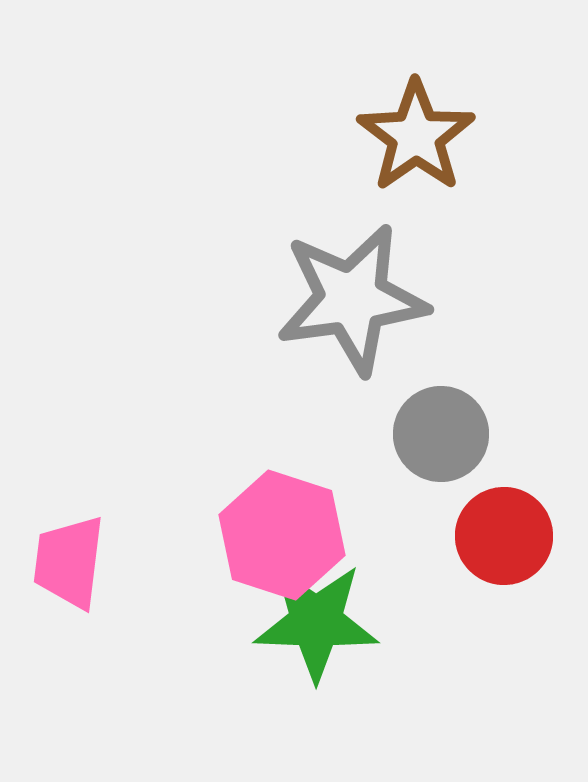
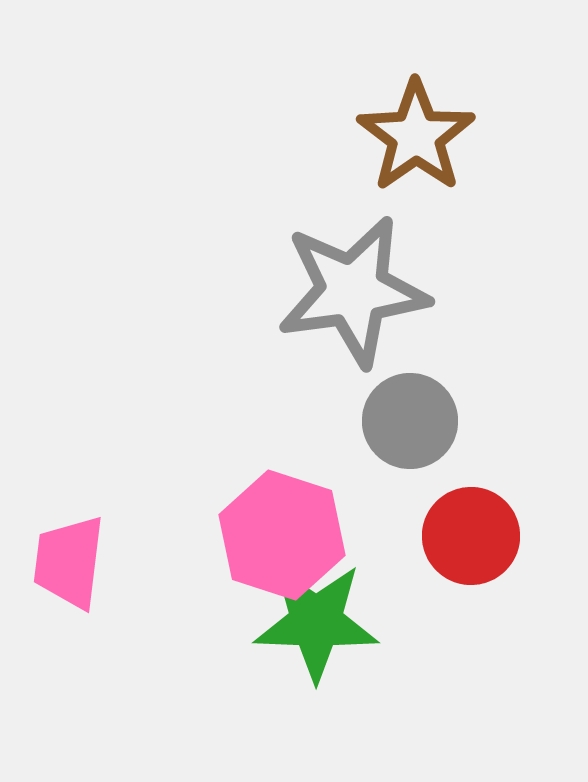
gray star: moved 1 px right, 8 px up
gray circle: moved 31 px left, 13 px up
red circle: moved 33 px left
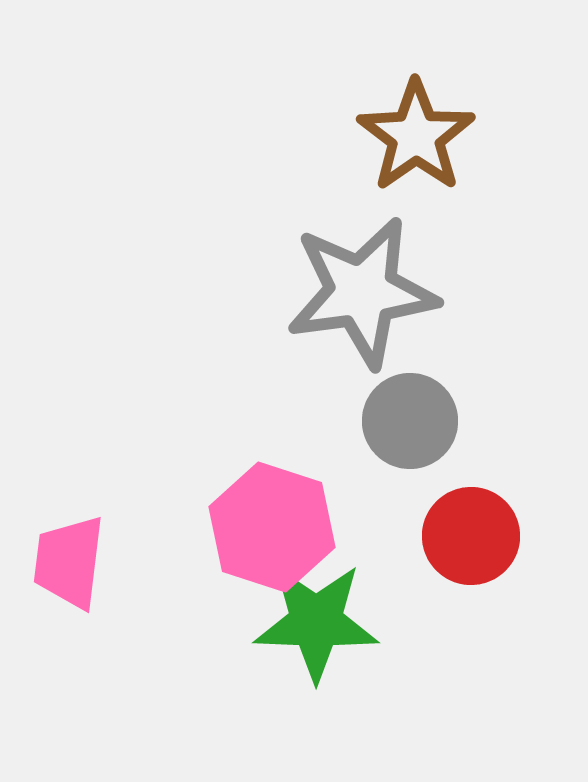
gray star: moved 9 px right, 1 px down
pink hexagon: moved 10 px left, 8 px up
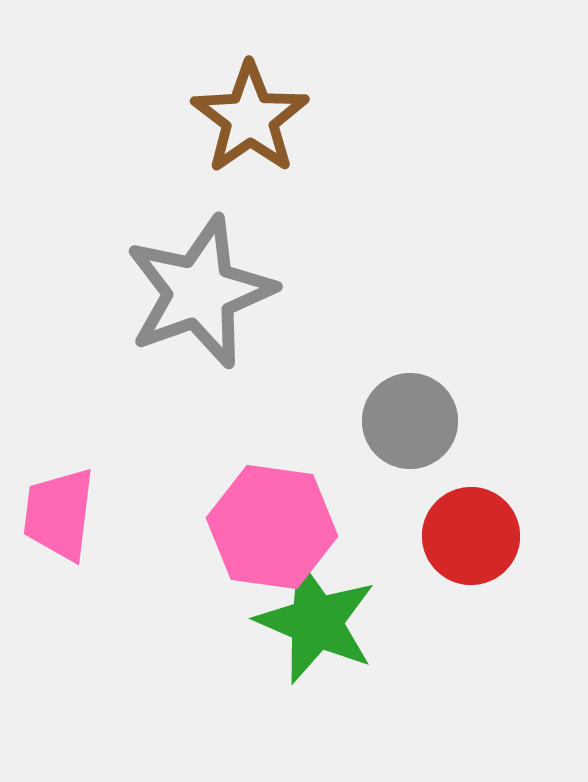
brown star: moved 166 px left, 18 px up
gray star: moved 162 px left; rotated 12 degrees counterclockwise
pink hexagon: rotated 10 degrees counterclockwise
pink trapezoid: moved 10 px left, 48 px up
green star: rotated 21 degrees clockwise
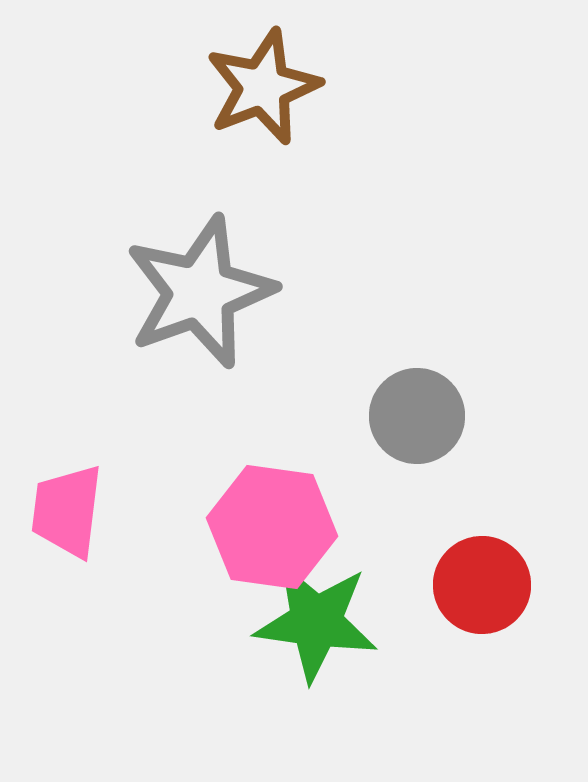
brown star: moved 13 px right, 31 px up; rotated 14 degrees clockwise
gray circle: moved 7 px right, 5 px up
pink trapezoid: moved 8 px right, 3 px up
red circle: moved 11 px right, 49 px down
green star: rotated 15 degrees counterclockwise
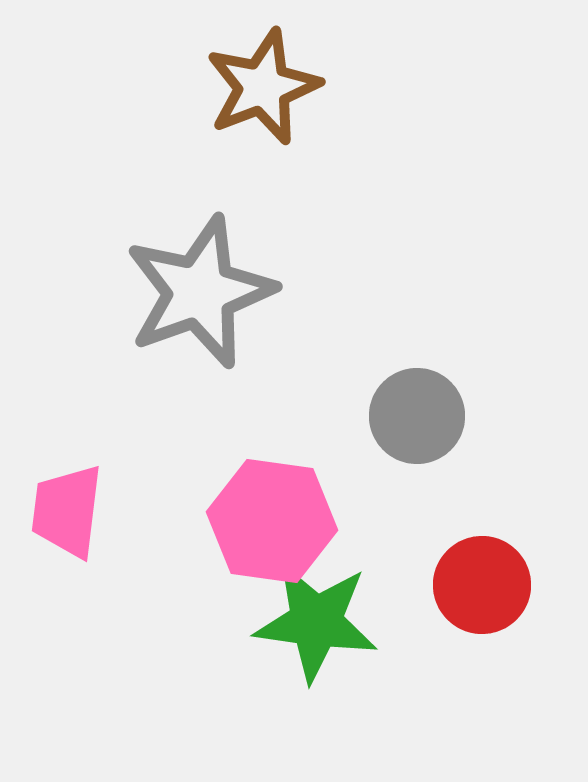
pink hexagon: moved 6 px up
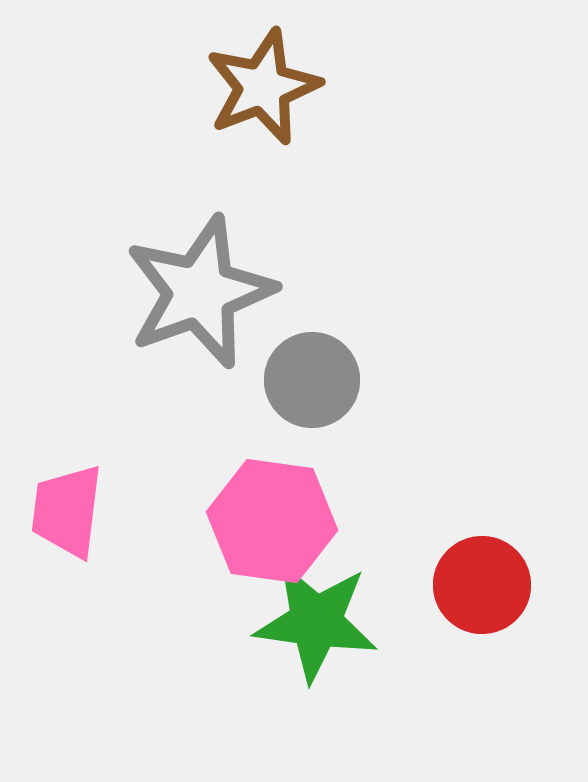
gray circle: moved 105 px left, 36 px up
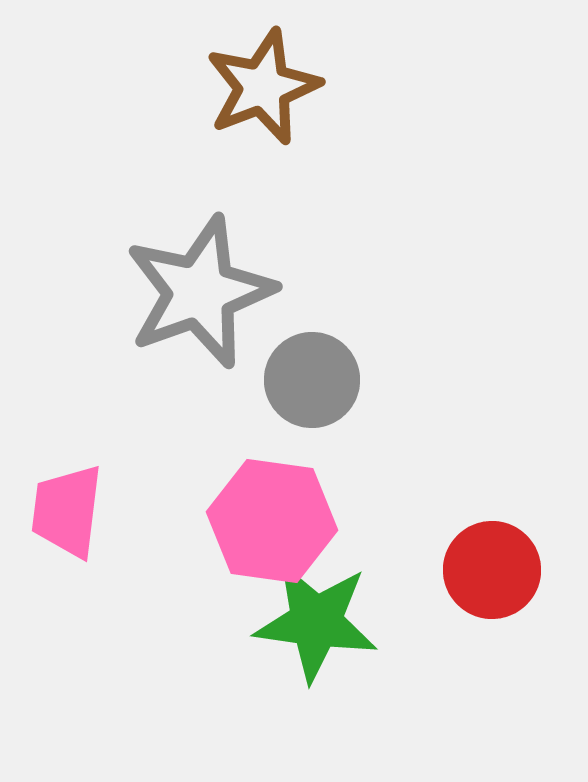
red circle: moved 10 px right, 15 px up
